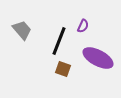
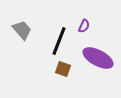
purple semicircle: moved 1 px right
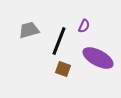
gray trapezoid: moved 7 px right; rotated 65 degrees counterclockwise
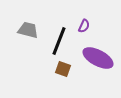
gray trapezoid: moved 1 px left; rotated 30 degrees clockwise
